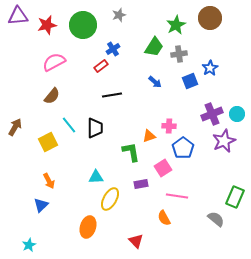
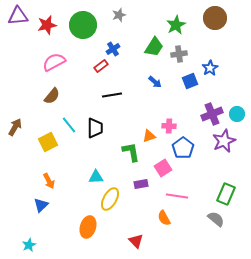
brown circle: moved 5 px right
green rectangle: moved 9 px left, 3 px up
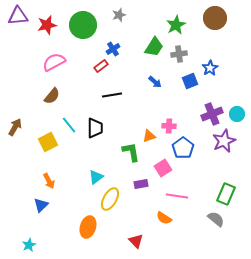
cyan triangle: rotated 35 degrees counterclockwise
orange semicircle: rotated 28 degrees counterclockwise
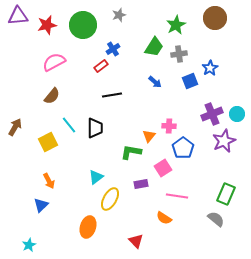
orange triangle: rotated 32 degrees counterclockwise
green L-shape: rotated 70 degrees counterclockwise
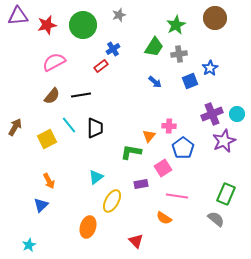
black line: moved 31 px left
yellow square: moved 1 px left, 3 px up
yellow ellipse: moved 2 px right, 2 px down
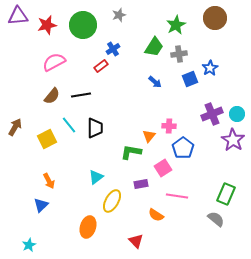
blue square: moved 2 px up
purple star: moved 9 px right, 1 px up; rotated 15 degrees counterclockwise
orange semicircle: moved 8 px left, 3 px up
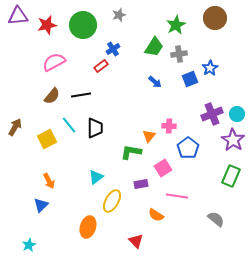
blue pentagon: moved 5 px right
green rectangle: moved 5 px right, 18 px up
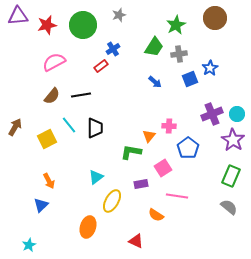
gray semicircle: moved 13 px right, 12 px up
red triangle: rotated 21 degrees counterclockwise
